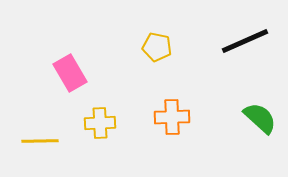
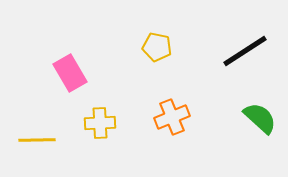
black line: moved 10 px down; rotated 9 degrees counterclockwise
orange cross: rotated 20 degrees counterclockwise
yellow line: moved 3 px left, 1 px up
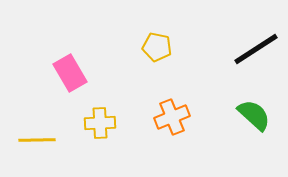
black line: moved 11 px right, 2 px up
green semicircle: moved 6 px left, 3 px up
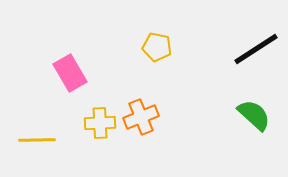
orange cross: moved 31 px left
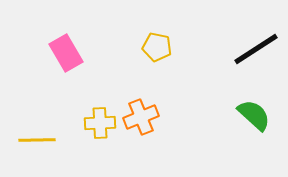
pink rectangle: moved 4 px left, 20 px up
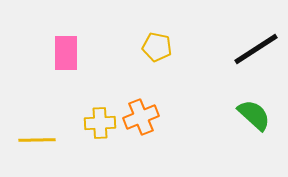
pink rectangle: rotated 30 degrees clockwise
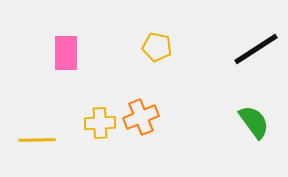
green semicircle: moved 7 px down; rotated 12 degrees clockwise
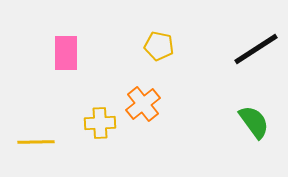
yellow pentagon: moved 2 px right, 1 px up
orange cross: moved 2 px right, 13 px up; rotated 16 degrees counterclockwise
yellow line: moved 1 px left, 2 px down
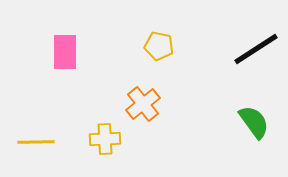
pink rectangle: moved 1 px left, 1 px up
yellow cross: moved 5 px right, 16 px down
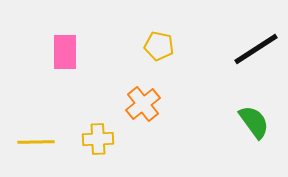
yellow cross: moved 7 px left
